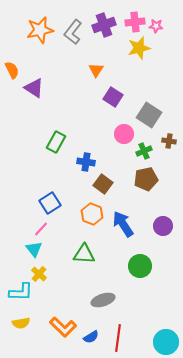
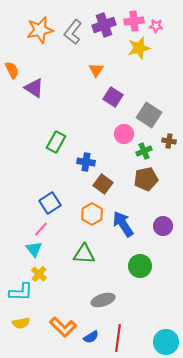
pink cross: moved 1 px left, 1 px up
orange hexagon: rotated 10 degrees clockwise
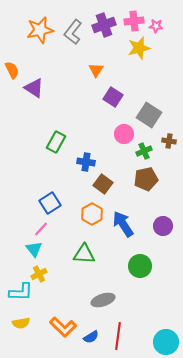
yellow cross: rotated 21 degrees clockwise
red line: moved 2 px up
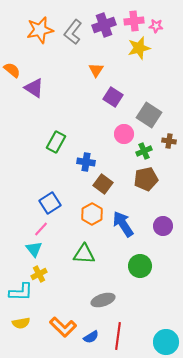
orange semicircle: rotated 24 degrees counterclockwise
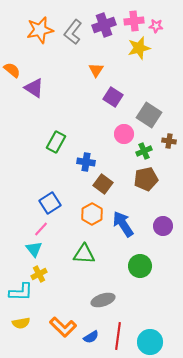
cyan circle: moved 16 px left
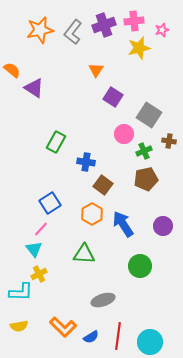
pink star: moved 6 px right, 4 px down; rotated 24 degrees counterclockwise
brown square: moved 1 px down
yellow semicircle: moved 2 px left, 3 px down
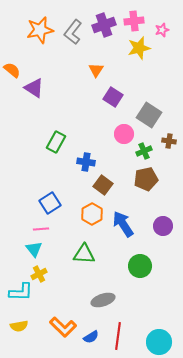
pink line: rotated 42 degrees clockwise
cyan circle: moved 9 px right
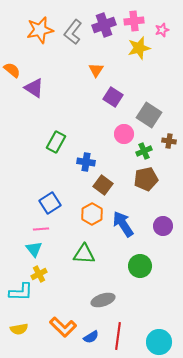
yellow semicircle: moved 3 px down
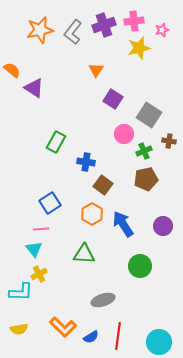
purple square: moved 2 px down
